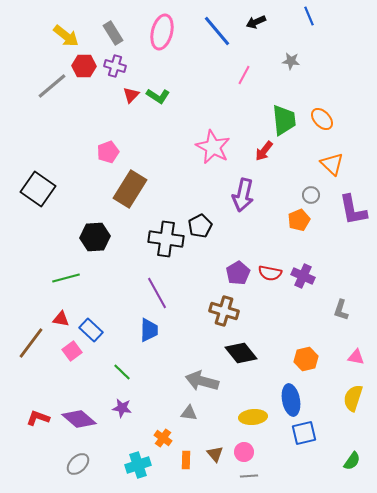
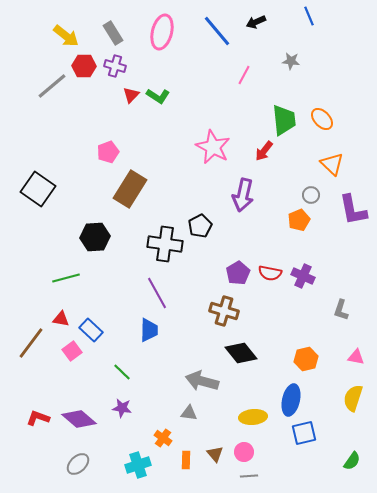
black cross at (166, 239): moved 1 px left, 5 px down
blue ellipse at (291, 400): rotated 24 degrees clockwise
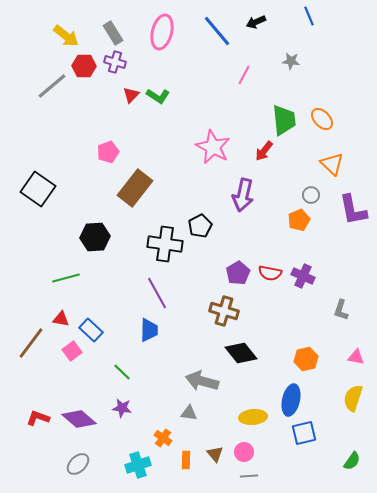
purple cross at (115, 66): moved 4 px up
brown rectangle at (130, 189): moved 5 px right, 1 px up; rotated 6 degrees clockwise
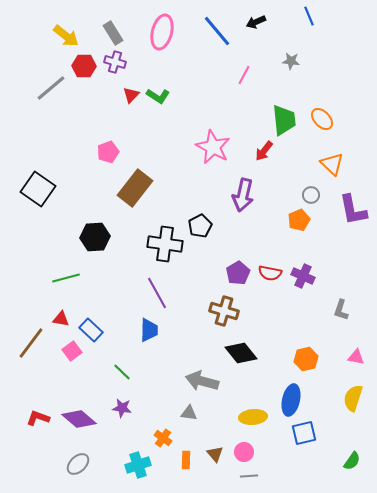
gray line at (52, 86): moved 1 px left, 2 px down
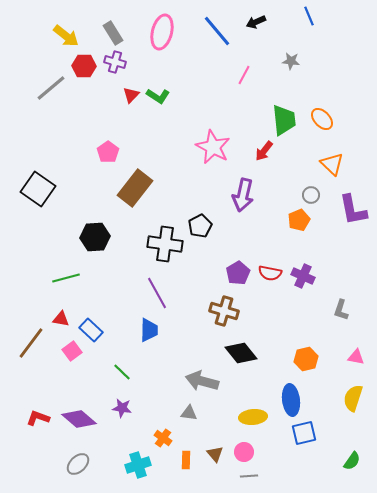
pink pentagon at (108, 152): rotated 15 degrees counterclockwise
blue ellipse at (291, 400): rotated 20 degrees counterclockwise
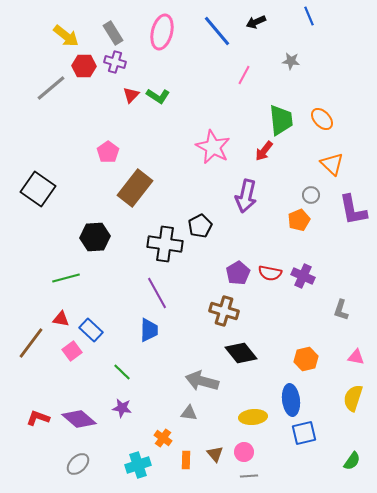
green trapezoid at (284, 120): moved 3 px left
purple arrow at (243, 195): moved 3 px right, 1 px down
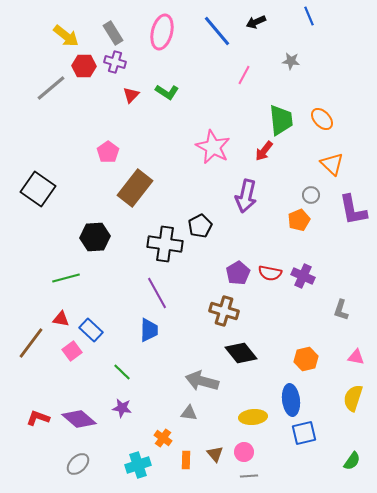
green L-shape at (158, 96): moved 9 px right, 4 px up
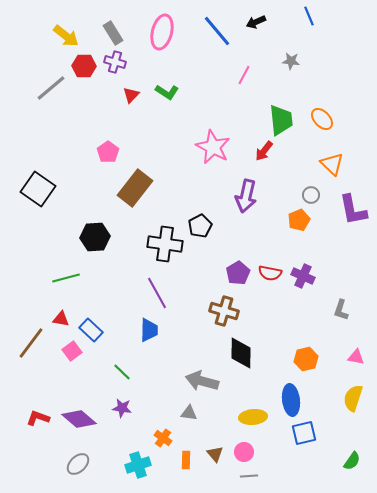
black diamond at (241, 353): rotated 40 degrees clockwise
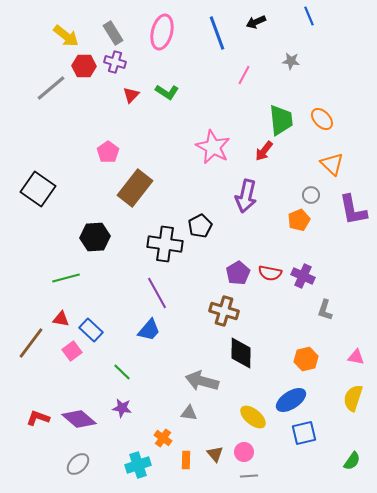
blue line at (217, 31): moved 2 px down; rotated 20 degrees clockwise
gray L-shape at (341, 310): moved 16 px left
blue trapezoid at (149, 330): rotated 40 degrees clockwise
blue ellipse at (291, 400): rotated 64 degrees clockwise
yellow ellipse at (253, 417): rotated 44 degrees clockwise
